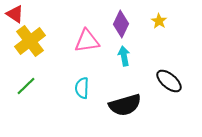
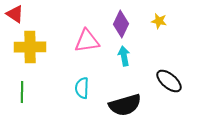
yellow star: rotated 21 degrees counterclockwise
yellow cross: moved 6 px down; rotated 36 degrees clockwise
green line: moved 4 px left, 6 px down; rotated 45 degrees counterclockwise
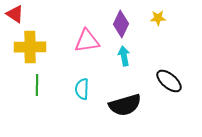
yellow star: moved 1 px left, 3 px up; rotated 14 degrees counterclockwise
cyan semicircle: moved 1 px down
green line: moved 15 px right, 7 px up
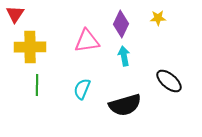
red triangle: rotated 30 degrees clockwise
cyan semicircle: rotated 20 degrees clockwise
